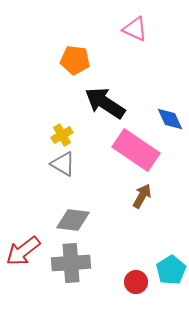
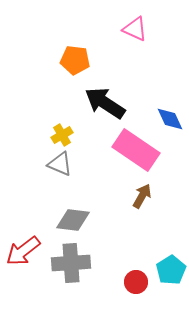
gray triangle: moved 3 px left; rotated 8 degrees counterclockwise
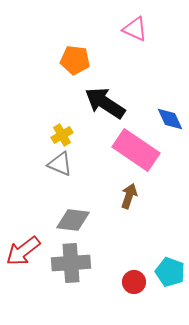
brown arrow: moved 13 px left; rotated 10 degrees counterclockwise
cyan pentagon: moved 1 px left, 2 px down; rotated 20 degrees counterclockwise
red circle: moved 2 px left
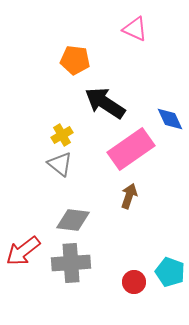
pink rectangle: moved 5 px left, 1 px up; rotated 69 degrees counterclockwise
gray triangle: rotated 16 degrees clockwise
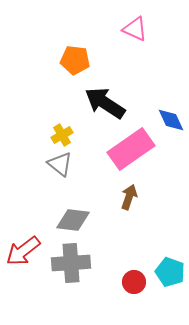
blue diamond: moved 1 px right, 1 px down
brown arrow: moved 1 px down
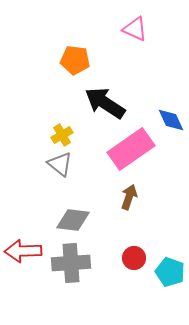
red arrow: rotated 36 degrees clockwise
red circle: moved 24 px up
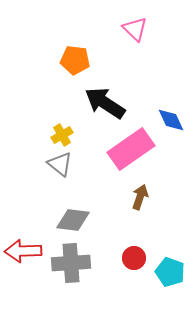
pink triangle: rotated 20 degrees clockwise
brown arrow: moved 11 px right
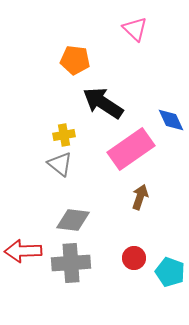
black arrow: moved 2 px left
yellow cross: moved 2 px right; rotated 20 degrees clockwise
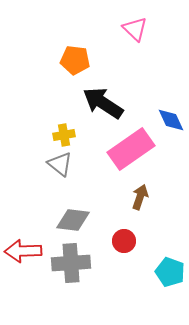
red circle: moved 10 px left, 17 px up
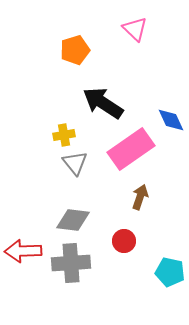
orange pentagon: moved 10 px up; rotated 24 degrees counterclockwise
gray triangle: moved 15 px right, 1 px up; rotated 12 degrees clockwise
cyan pentagon: rotated 8 degrees counterclockwise
